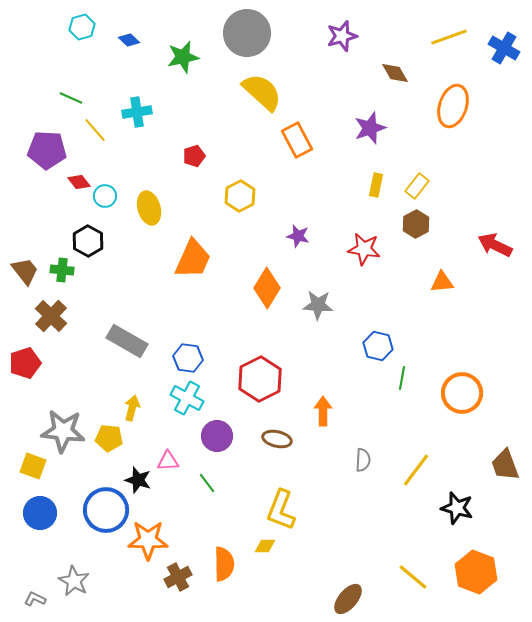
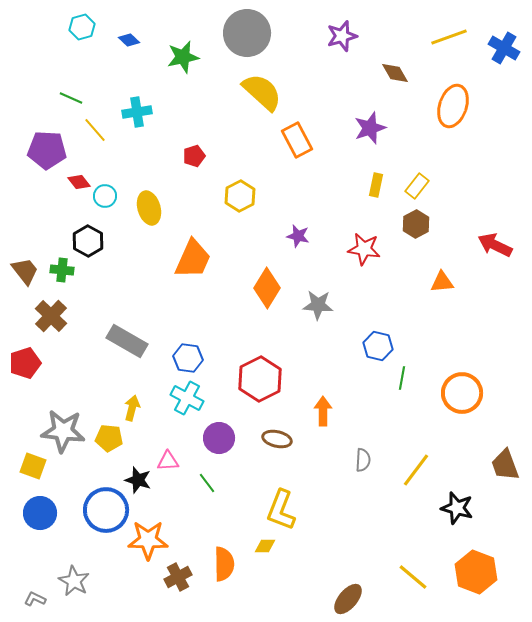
purple circle at (217, 436): moved 2 px right, 2 px down
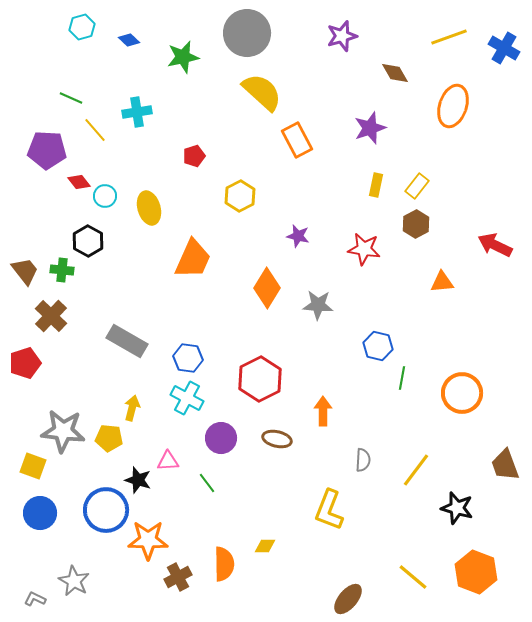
purple circle at (219, 438): moved 2 px right
yellow L-shape at (281, 510): moved 48 px right
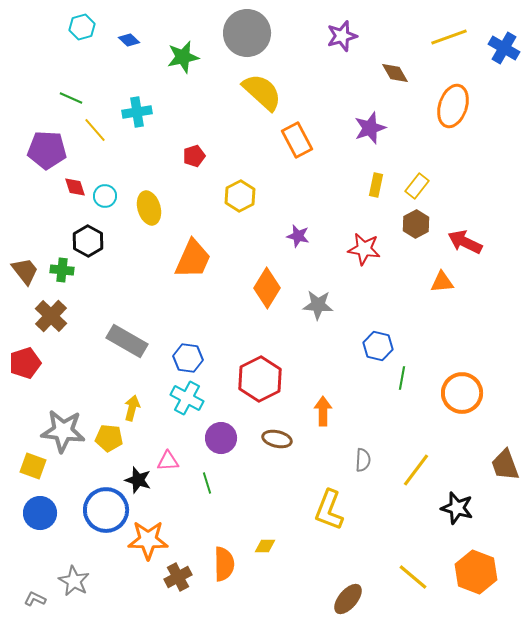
red diamond at (79, 182): moved 4 px left, 5 px down; rotated 20 degrees clockwise
red arrow at (495, 245): moved 30 px left, 3 px up
green line at (207, 483): rotated 20 degrees clockwise
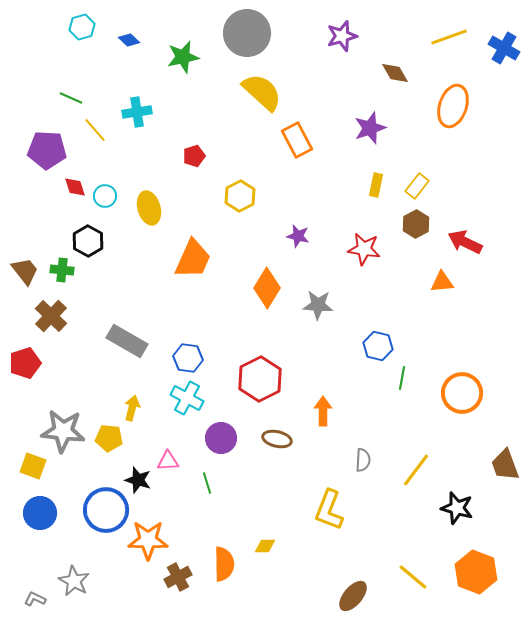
brown ellipse at (348, 599): moved 5 px right, 3 px up
